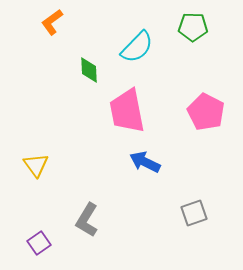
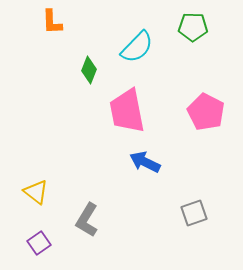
orange L-shape: rotated 56 degrees counterclockwise
green diamond: rotated 24 degrees clockwise
yellow triangle: moved 27 px down; rotated 16 degrees counterclockwise
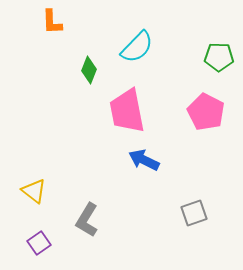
green pentagon: moved 26 px right, 30 px down
blue arrow: moved 1 px left, 2 px up
yellow triangle: moved 2 px left, 1 px up
